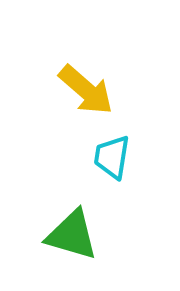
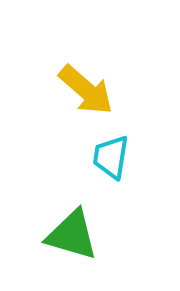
cyan trapezoid: moved 1 px left
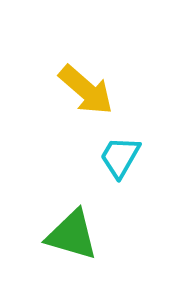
cyan trapezoid: moved 9 px right; rotated 21 degrees clockwise
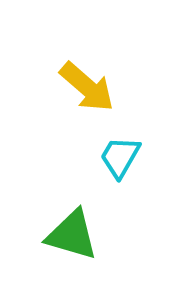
yellow arrow: moved 1 px right, 3 px up
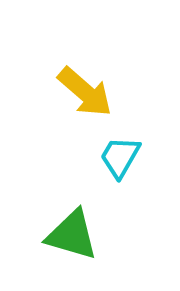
yellow arrow: moved 2 px left, 5 px down
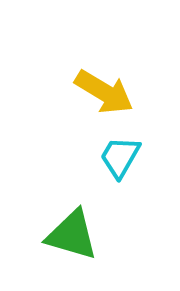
yellow arrow: moved 19 px right; rotated 10 degrees counterclockwise
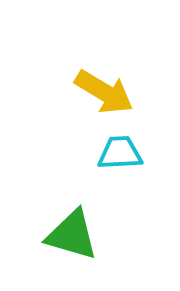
cyan trapezoid: moved 4 px up; rotated 57 degrees clockwise
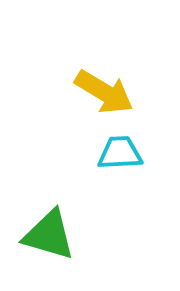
green triangle: moved 23 px left
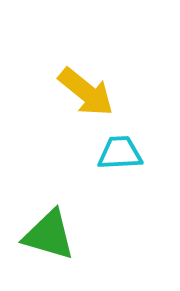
yellow arrow: moved 18 px left; rotated 8 degrees clockwise
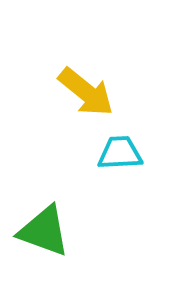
green triangle: moved 5 px left, 4 px up; rotated 4 degrees clockwise
